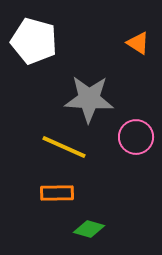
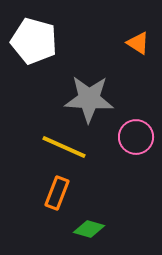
orange rectangle: rotated 68 degrees counterclockwise
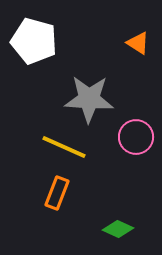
green diamond: moved 29 px right; rotated 8 degrees clockwise
